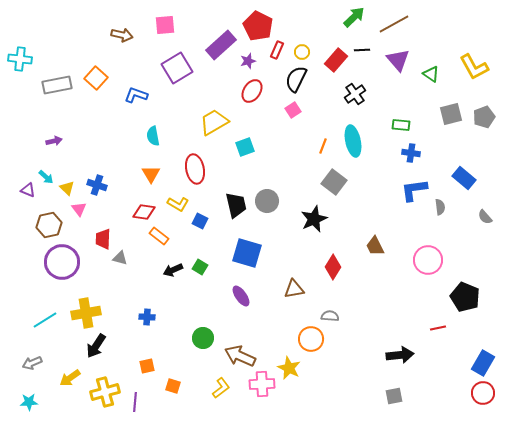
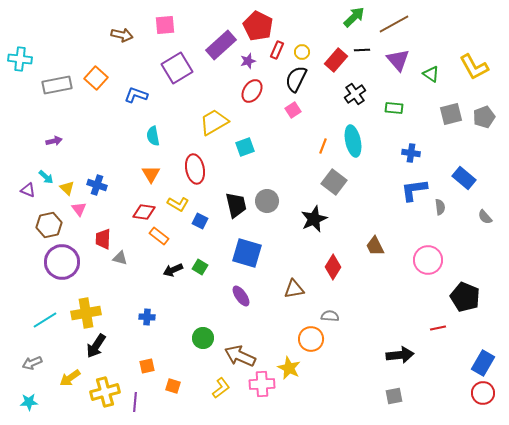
green rectangle at (401, 125): moved 7 px left, 17 px up
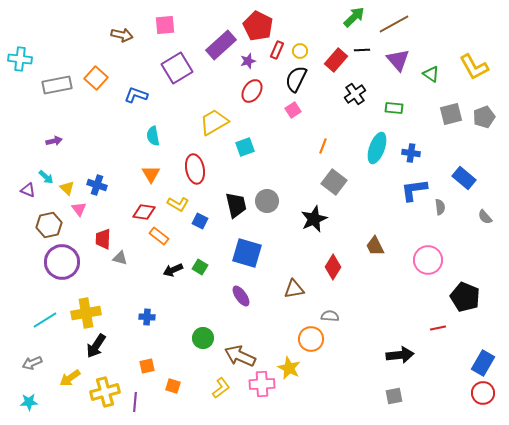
yellow circle at (302, 52): moved 2 px left, 1 px up
cyan ellipse at (353, 141): moved 24 px right, 7 px down; rotated 32 degrees clockwise
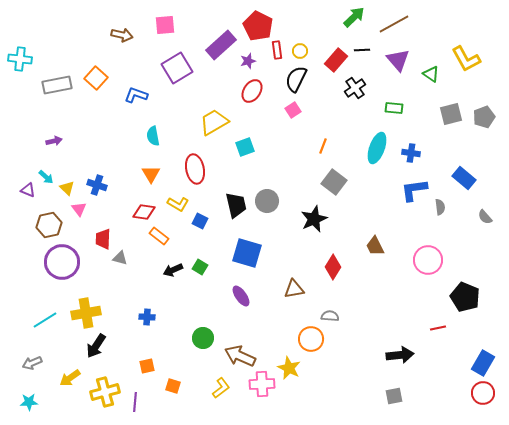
red rectangle at (277, 50): rotated 30 degrees counterclockwise
yellow L-shape at (474, 67): moved 8 px left, 8 px up
black cross at (355, 94): moved 6 px up
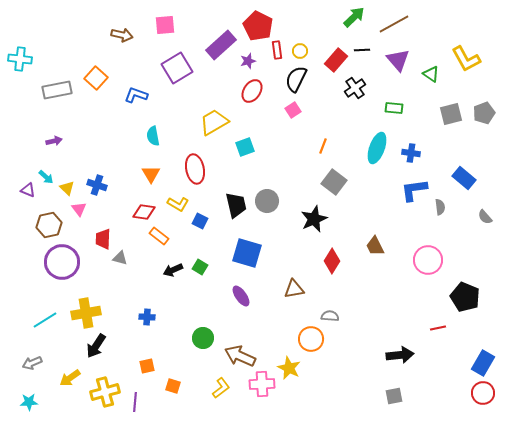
gray rectangle at (57, 85): moved 5 px down
gray pentagon at (484, 117): moved 4 px up
red diamond at (333, 267): moved 1 px left, 6 px up
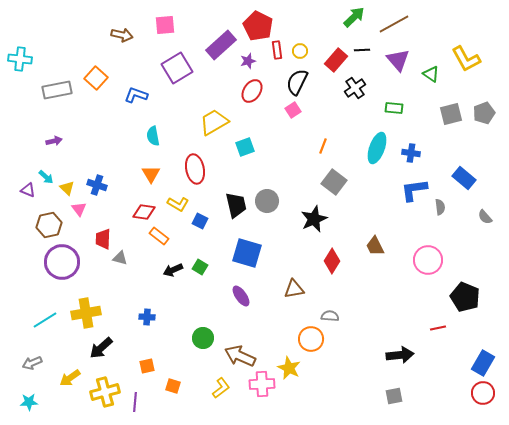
black semicircle at (296, 79): moved 1 px right, 3 px down
black arrow at (96, 346): moved 5 px right, 2 px down; rotated 15 degrees clockwise
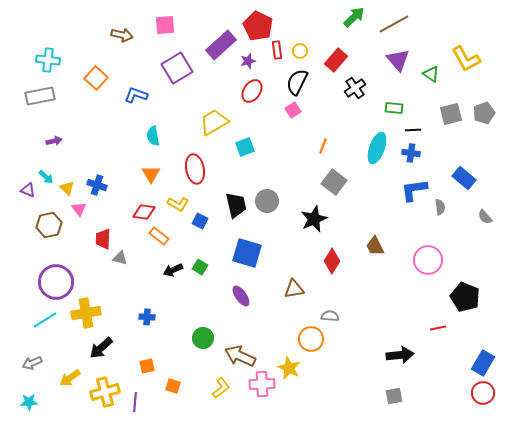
black line at (362, 50): moved 51 px right, 80 px down
cyan cross at (20, 59): moved 28 px right, 1 px down
gray rectangle at (57, 90): moved 17 px left, 6 px down
purple circle at (62, 262): moved 6 px left, 20 px down
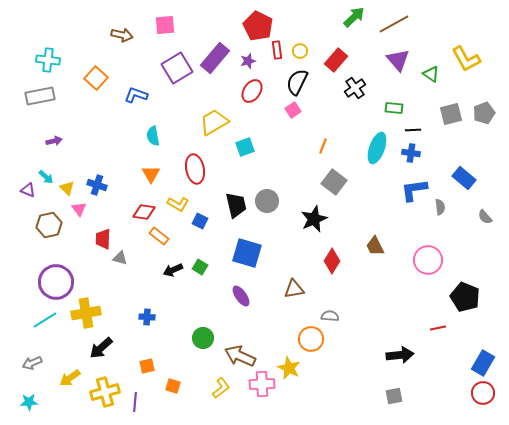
purple rectangle at (221, 45): moved 6 px left, 13 px down; rotated 8 degrees counterclockwise
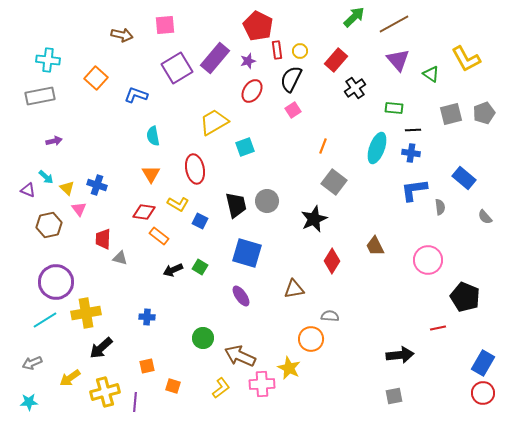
black semicircle at (297, 82): moved 6 px left, 3 px up
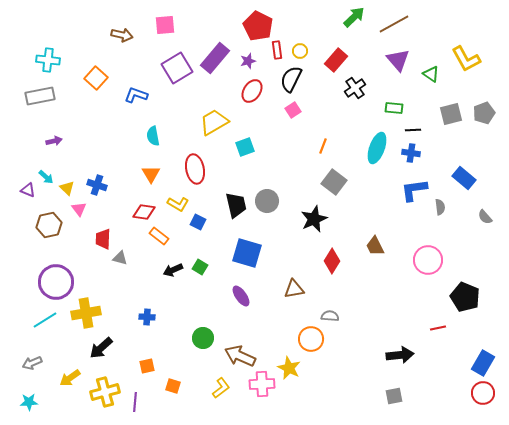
blue square at (200, 221): moved 2 px left, 1 px down
